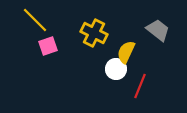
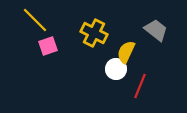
gray trapezoid: moved 2 px left
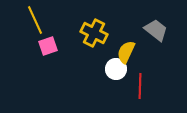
yellow line: rotated 20 degrees clockwise
red line: rotated 20 degrees counterclockwise
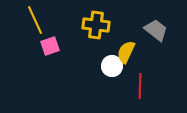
yellow cross: moved 2 px right, 8 px up; rotated 20 degrees counterclockwise
pink square: moved 2 px right
white circle: moved 4 px left, 3 px up
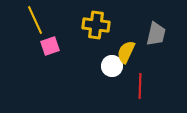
gray trapezoid: moved 4 px down; rotated 65 degrees clockwise
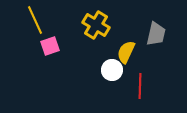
yellow cross: rotated 24 degrees clockwise
white circle: moved 4 px down
